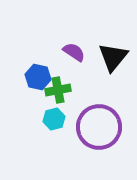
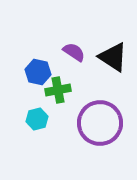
black triangle: rotated 36 degrees counterclockwise
blue hexagon: moved 5 px up
cyan hexagon: moved 17 px left
purple circle: moved 1 px right, 4 px up
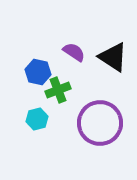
green cross: rotated 10 degrees counterclockwise
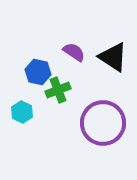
cyan hexagon: moved 15 px left, 7 px up; rotated 20 degrees counterclockwise
purple circle: moved 3 px right
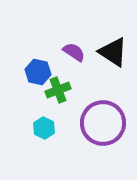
black triangle: moved 5 px up
cyan hexagon: moved 22 px right, 16 px down
